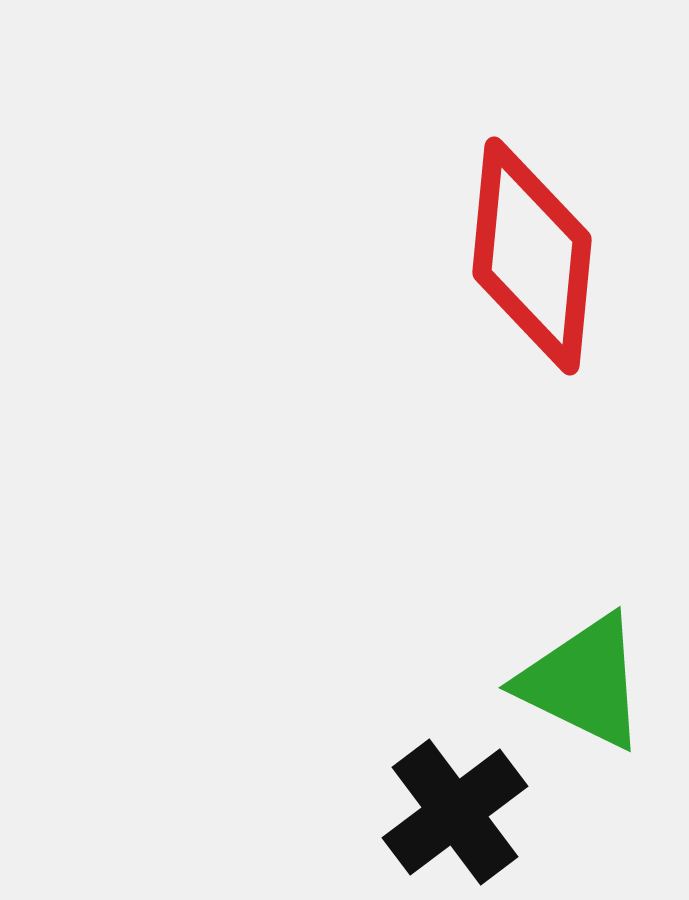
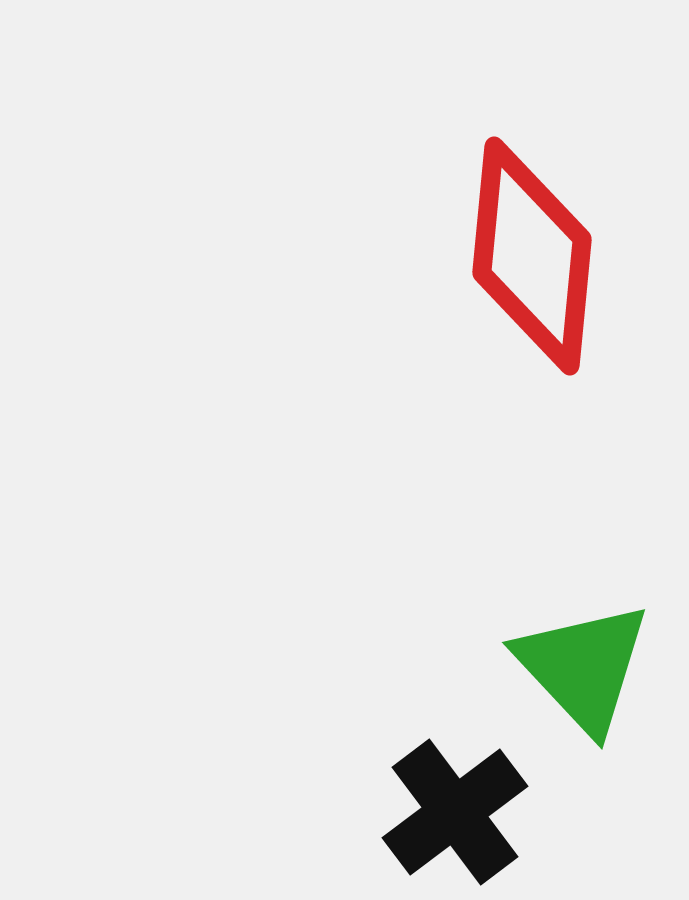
green triangle: moved 15 px up; rotated 21 degrees clockwise
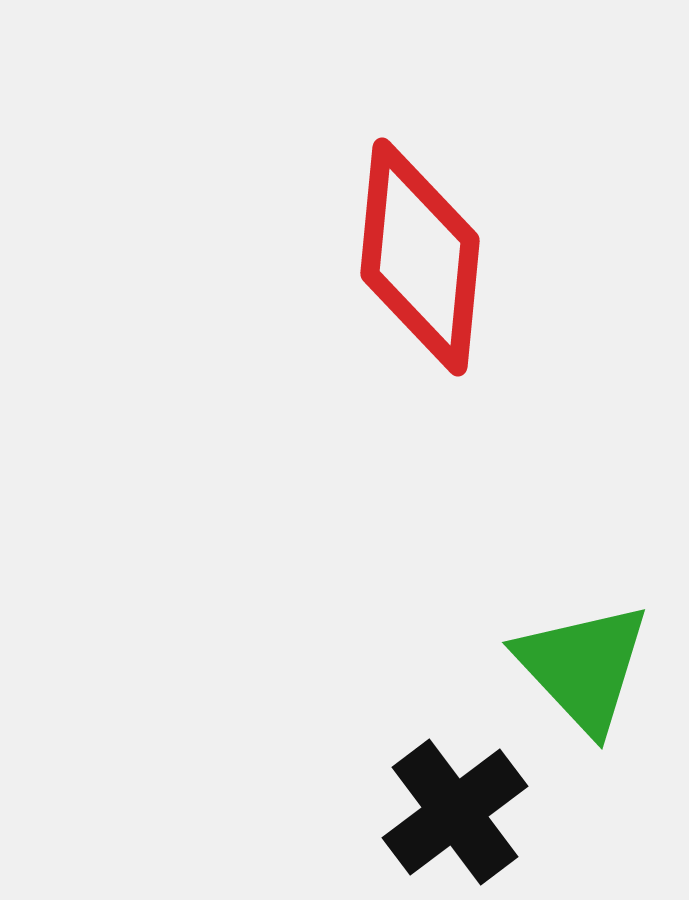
red diamond: moved 112 px left, 1 px down
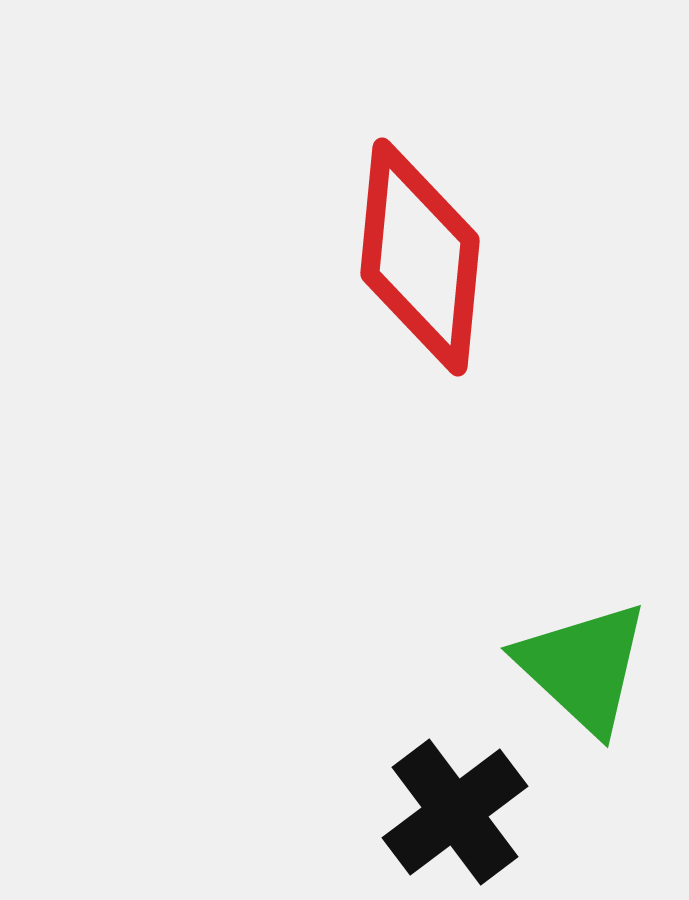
green triangle: rotated 4 degrees counterclockwise
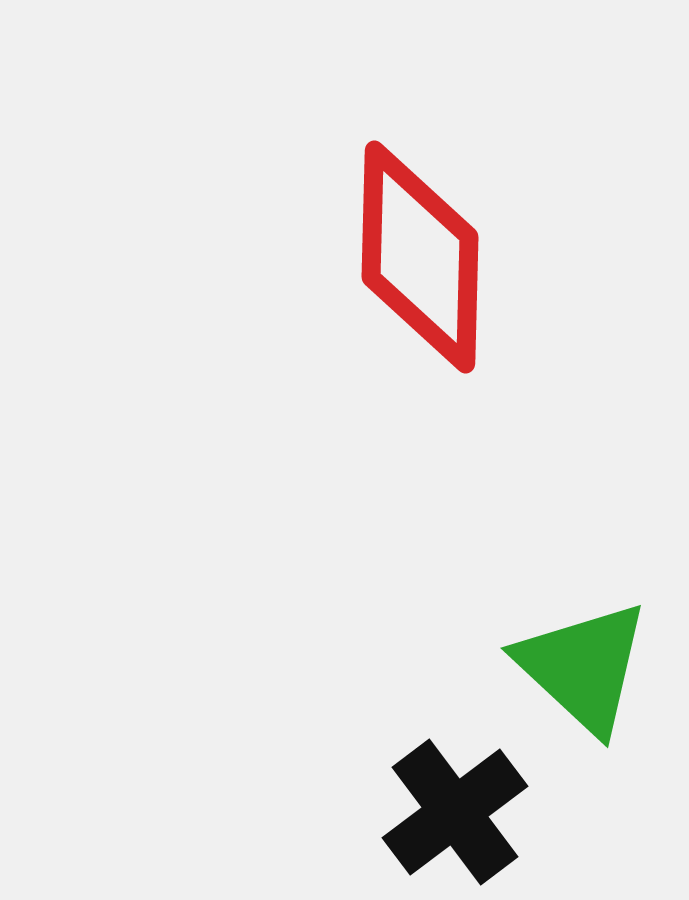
red diamond: rotated 4 degrees counterclockwise
